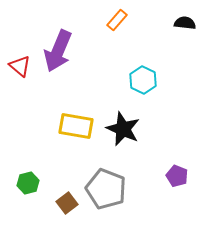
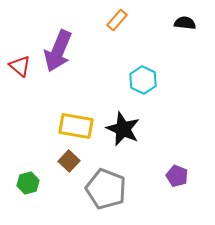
brown square: moved 2 px right, 42 px up; rotated 10 degrees counterclockwise
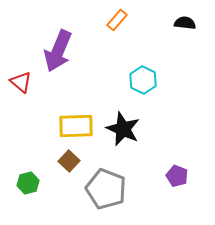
red triangle: moved 1 px right, 16 px down
yellow rectangle: rotated 12 degrees counterclockwise
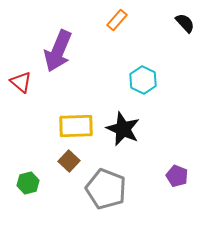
black semicircle: rotated 40 degrees clockwise
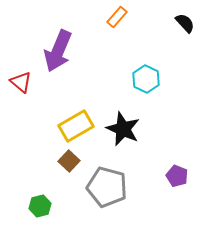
orange rectangle: moved 3 px up
cyan hexagon: moved 3 px right, 1 px up
yellow rectangle: rotated 28 degrees counterclockwise
green hexagon: moved 12 px right, 23 px down
gray pentagon: moved 1 px right, 2 px up; rotated 6 degrees counterclockwise
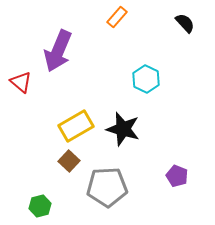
black star: rotated 8 degrees counterclockwise
gray pentagon: rotated 18 degrees counterclockwise
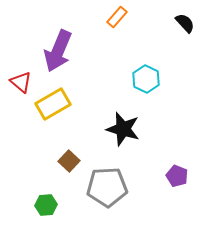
yellow rectangle: moved 23 px left, 22 px up
green hexagon: moved 6 px right, 1 px up; rotated 10 degrees clockwise
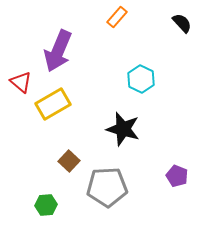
black semicircle: moved 3 px left
cyan hexagon: moved 5 px left
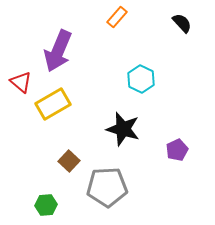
purple pentagon: moved 26 px up; rotated 25 degrees clockwise
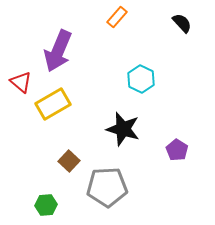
purple pentagon: rotated 15 degrees counterclockwise
